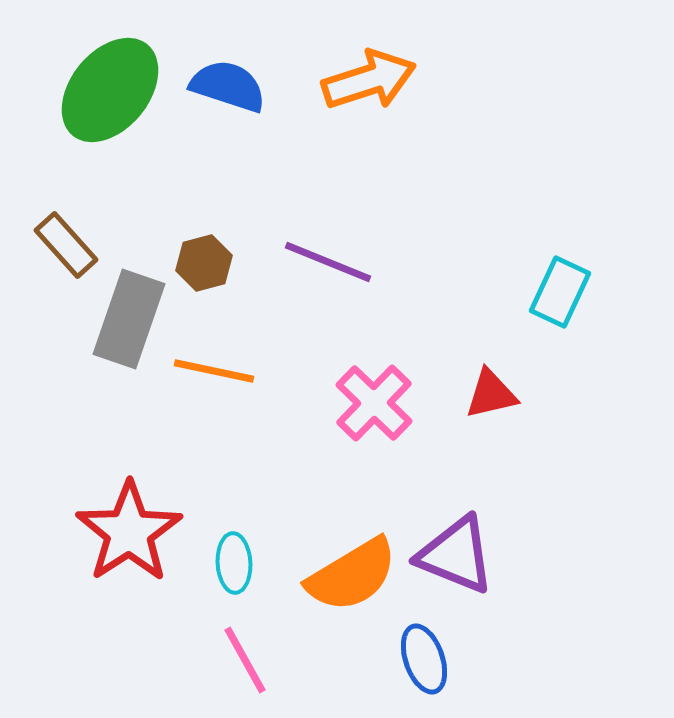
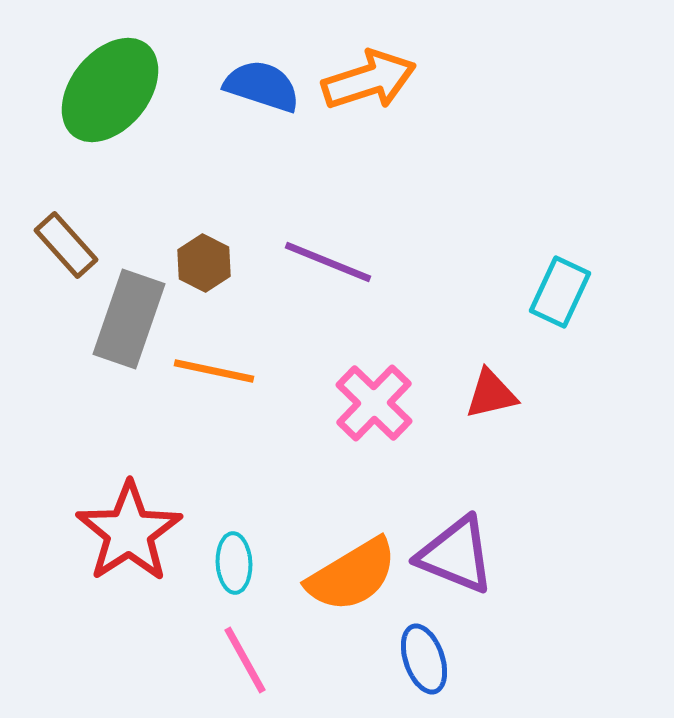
blue semicircle: moved 34 px right
brown hexagon: rotated 18 degrees counterclockwise
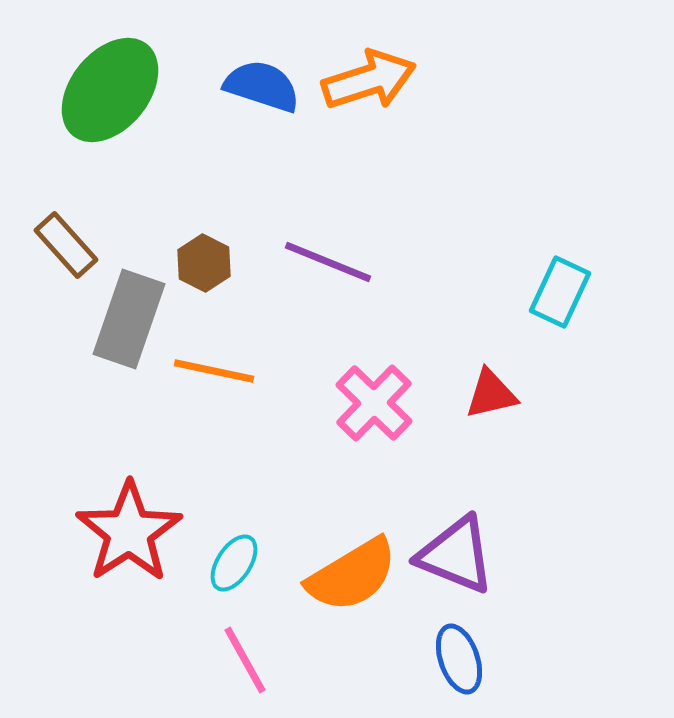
cyan ellipse: rotated 36 degrees clockwise
blue ellipse: moved 35 px right
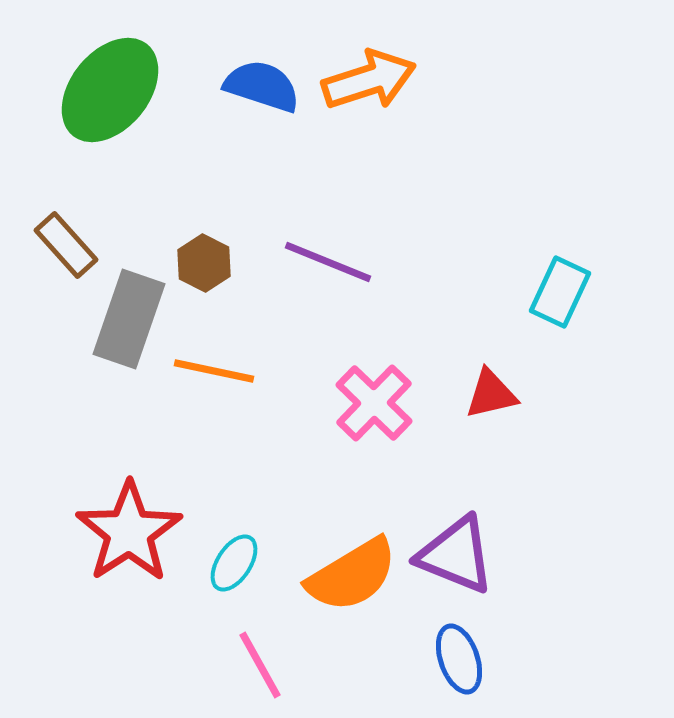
pink line: moved 15 px right, 5 px down
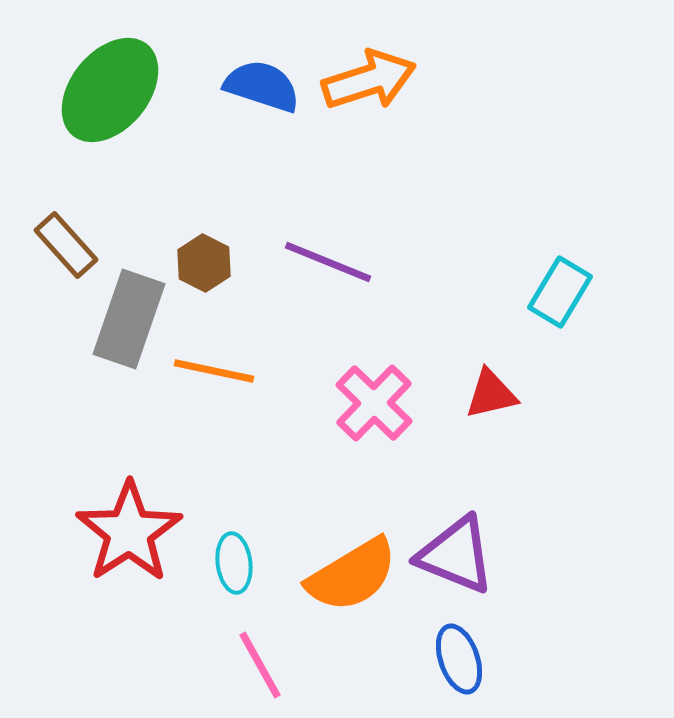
cyan rectangle: rotated 6 degrees clockwise
cyan ellipse: rotated 40 degrees counterclockwise
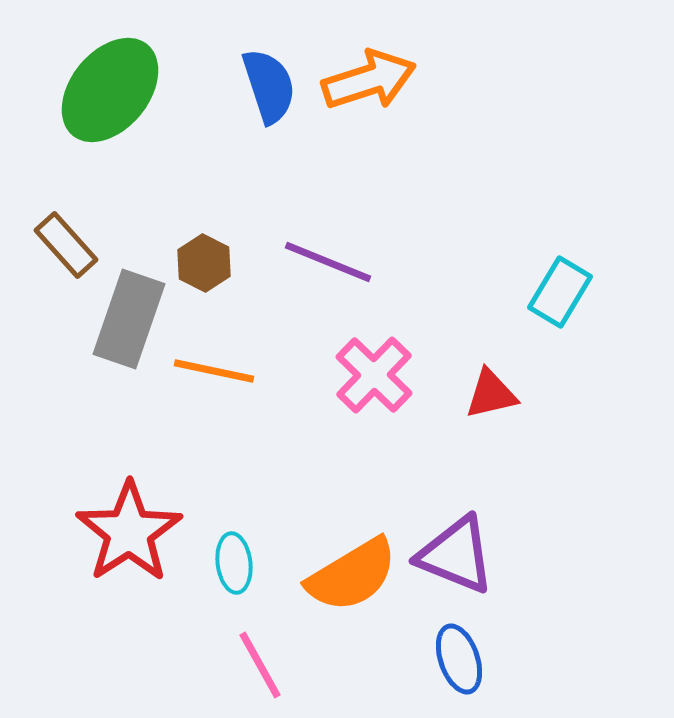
blue semicircle: moved 7 px right; rotated 54 degrees clockwise
pink cross: moved 28 px up
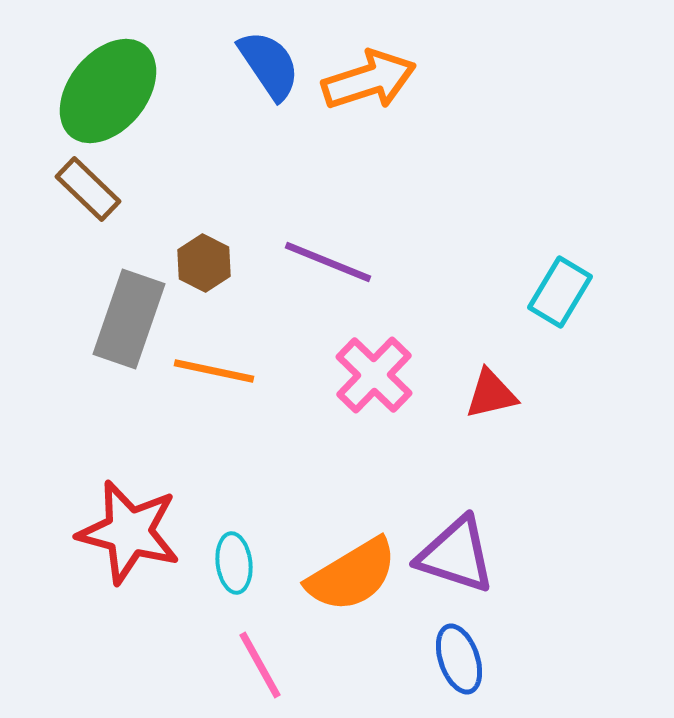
blue semicircle: moved 21 px up; rotated 16 degrees counterclockwise
green ellipse: moved 2 px left, 1 px down
brown rectangle: moved 22 px right, 56 px up; rotated 4 degrees counterclockwise
red star: rotated 24 degrees counterclockwise
purple triangle: rotated 4 degrees counterclockwise
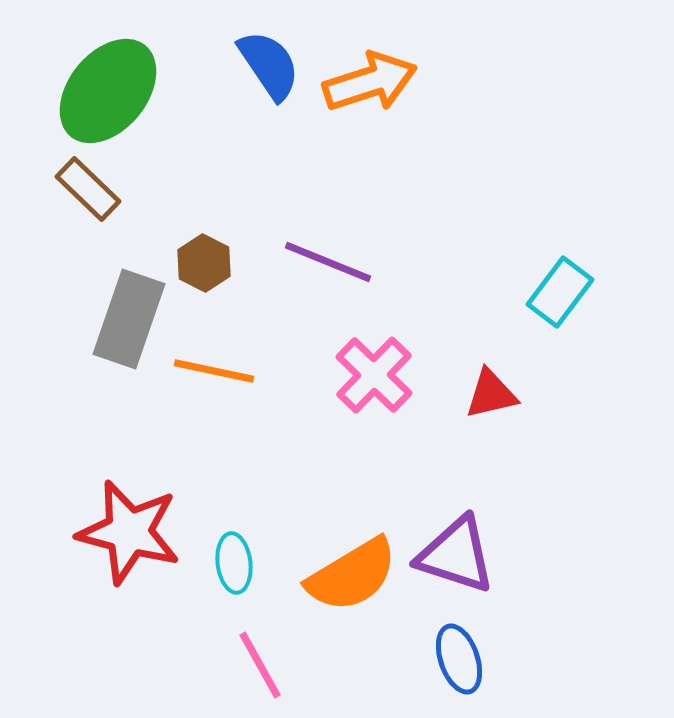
orange arrow: moved 1 px right, 2 px down
cyan rectangle: rotated 6 degrees clockwise
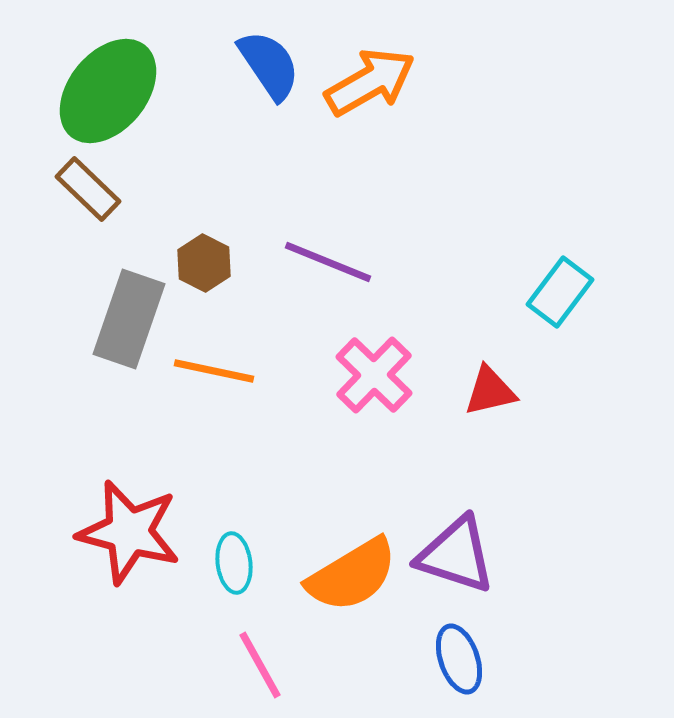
orange arrow: rotated 12 degrees counterclockwise
red triangle: moved 1 px left, 3 px up
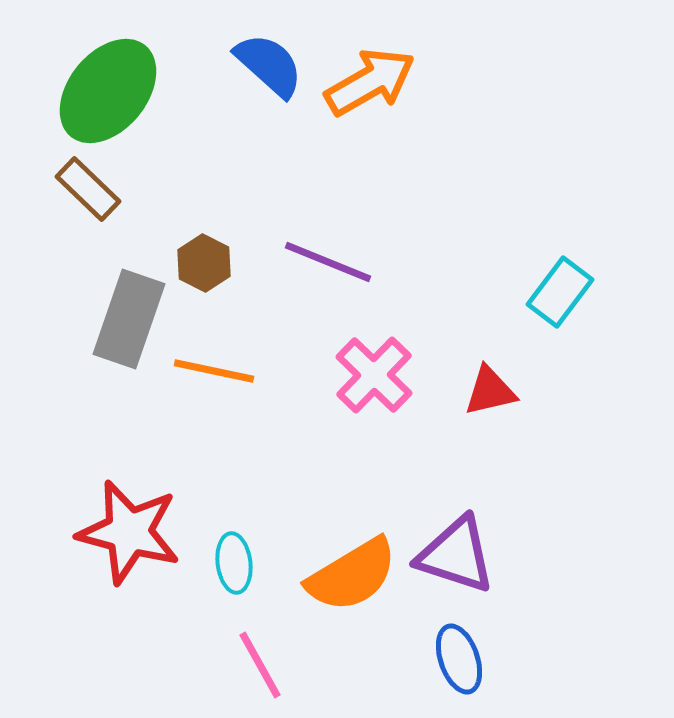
blue semicircle: rotated 14 degrees counterclockwise
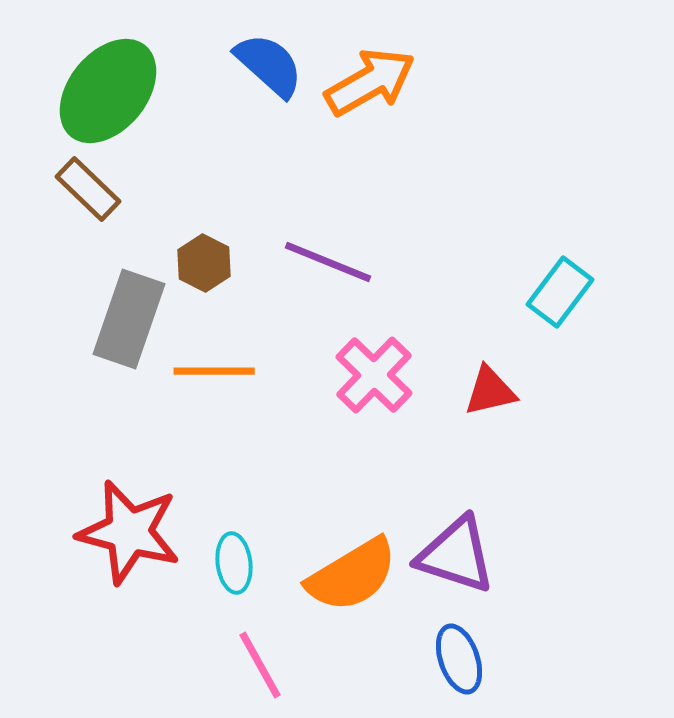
orange line: rotated 12 degrees counterclockwise
